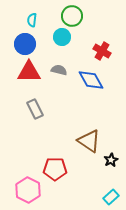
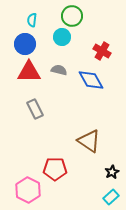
black star: moved 1 px right, 12 px down
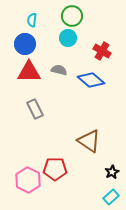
cyan circle: moved 6 px right, 1 px down
blue diamond: rotated 20 degrees counterclockwise
pink hexagon: moved 10 px up
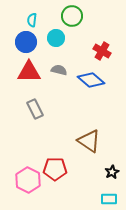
cyan circle: moved 12 px left
blue circle: moved 1 px right, 2 px up
cyan rectangle: moved 2 px left, 2 px down; rotated 42 degrees clockwise
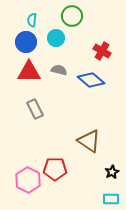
cyan rectangle: moved 2 px right
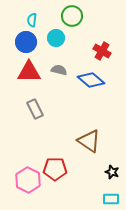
black star: rotated 24 degrees counterclockwise
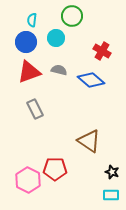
red triangle: rotated 20 degrees counterclockwise
cyan rectangle: moved 4 px up
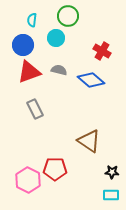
green circle: moved 4 px left
blue circle: moved 3 px left, 3 px down
black star: rotated 16 degrees counterclockwise
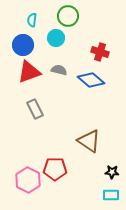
red cross: moved 2 px left, 1 px down; rotated 12 degrees counterclockwise
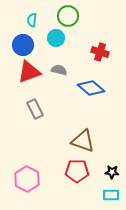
blue diamond: moved 8 px down
brown triangle: moved 6 px left; rotated 15 degrees counterclockwise
red pentagon: moved 22 px right, 2 px down
pink hexagon: moved 1 px left, 1 px up
